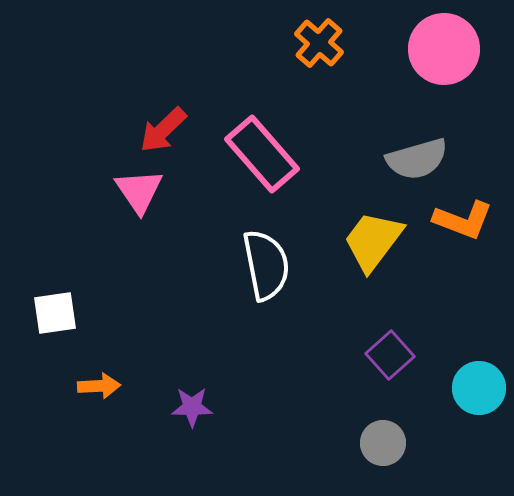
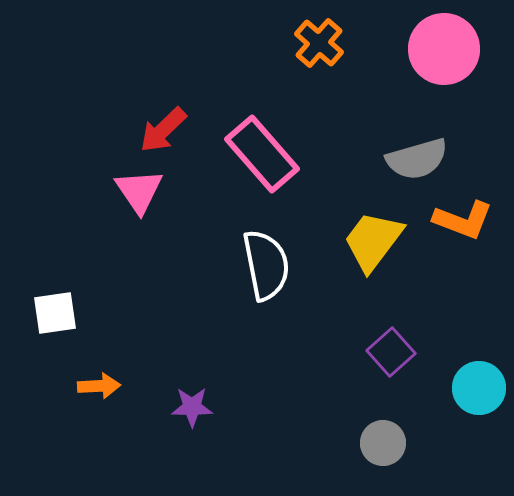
purple square: moved 1 px right, 3 px up
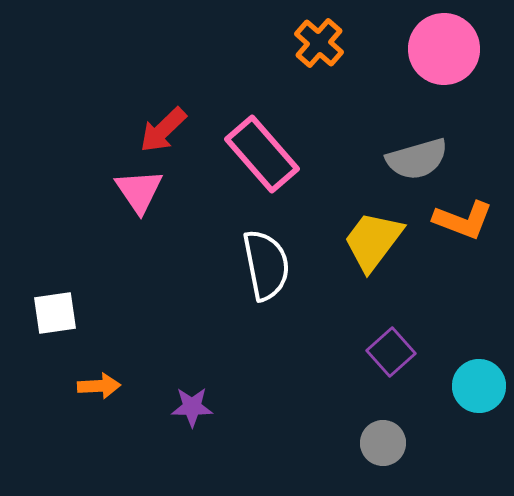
cyan circle: moved 2 px up
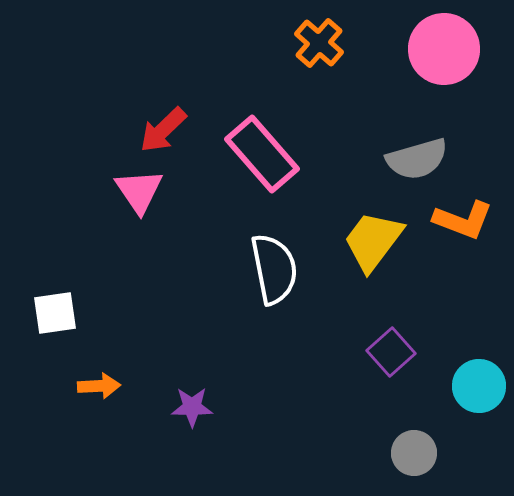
white semicircle: moved 8 px right, 4 px down
gray circle: moved 31 px right, 10 px down
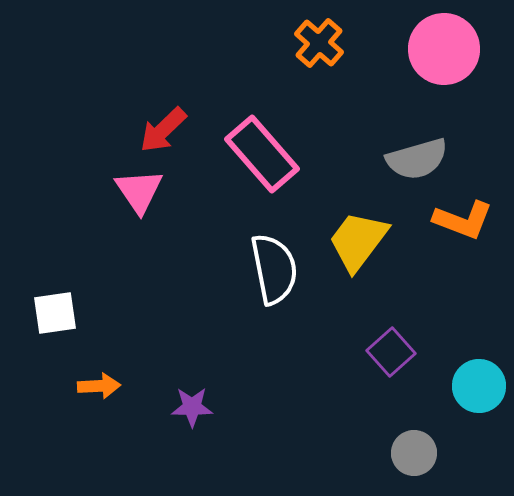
yellow trapezoid: moved 15 px left
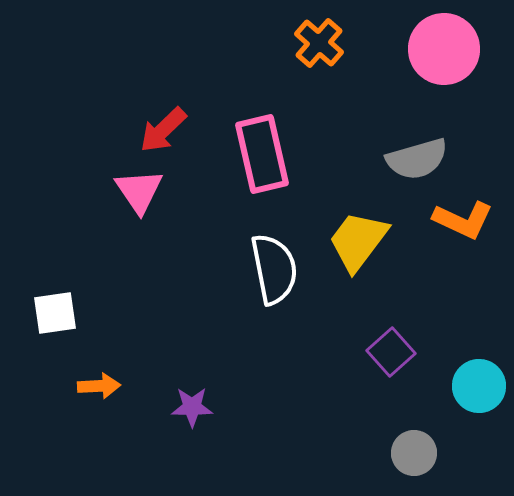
pink rectangle: rotated 28 degrees clockwise
orange L-shape: rotated 4 degrees clockwise
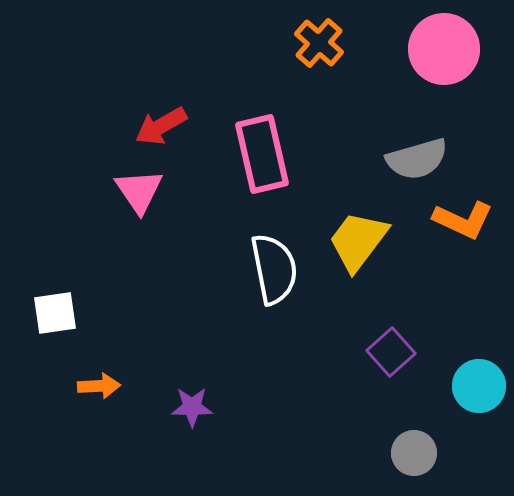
red arrow: moved 2 px left, 4 px up; rotated 14 degrees clockwise
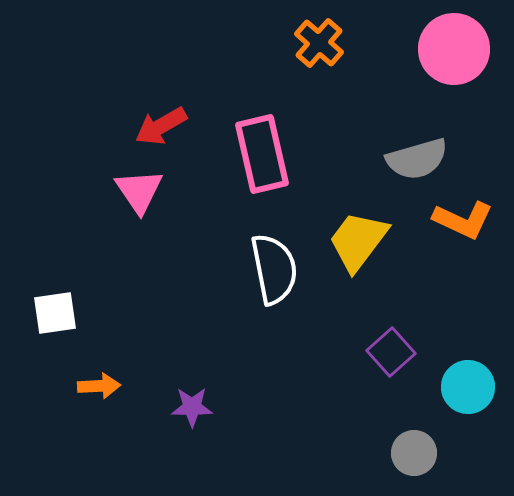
pink circle: moved 10 px right
cyan circle: moved 11 px left, 1 px down
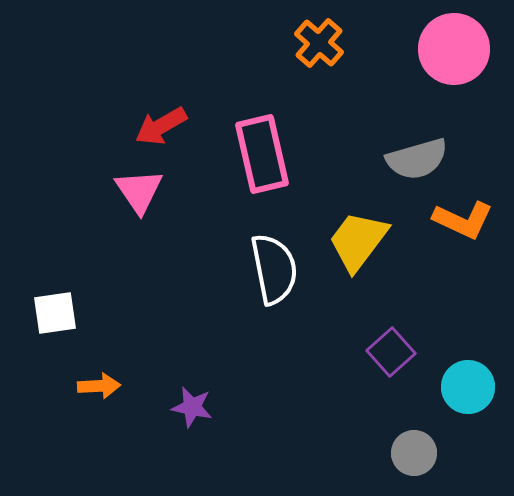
purple star: rotated 12 degrees clockwise
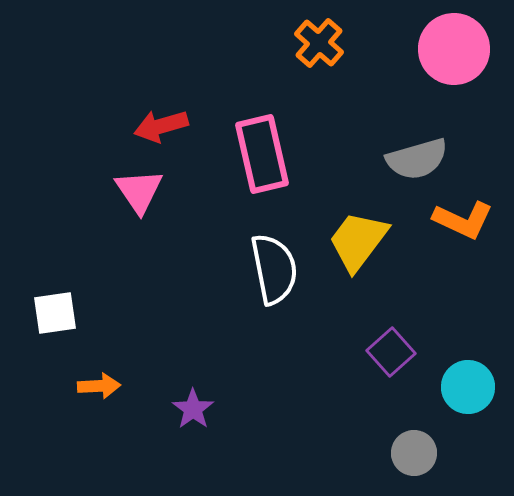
red arrow: rotated 14 degrees clockwise
purple star: moved 1 px right, 2 px down; rotated 24 degrees clockwise
